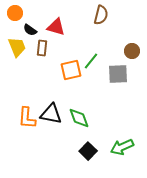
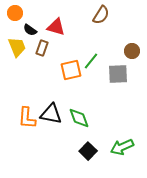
brown semicircle: rotated 18 degrees clockwise
brown rectangle: rotated 14 degrees clockwise
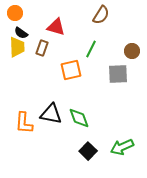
black semicircle: moved 9 px left, 3 px down
yellow trapezoid: rotated 20 degrees clockwise
green line: moved 12 px up; rotated 12 degrees counterclockwise
orange L-shape: moved 3 px left, 5 px down
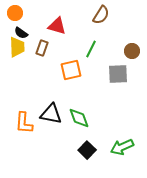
red triangle: moved 1 px right, 1 px up
black square: moved 1 px left, 1 px up
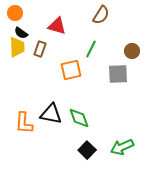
brown rectangle: moved 2 px left, 1 px down
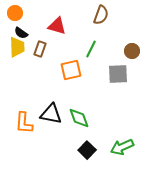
brown semicircle: rotated 12 degrees counterclockwise
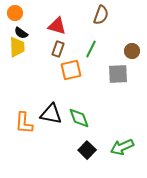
brown rectangle: moved 18 px right
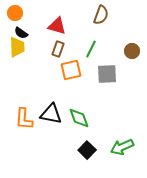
gray square: moved 11 px left
orange L-shape: moved 4 px up
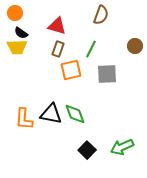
yellow trapezoid: rotated 90 degrees clockwise
brown circle: moved 3 px right, 5 px up
green diamond: moved 4 px left, 4 px up
